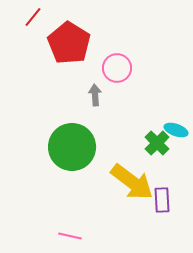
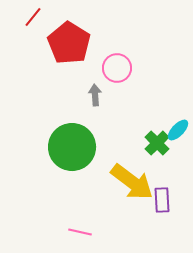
cyan ellipse: moved 2 px right; rotated 65 degrees counterclockwise
pink line: moved 10 px right, 4 px up
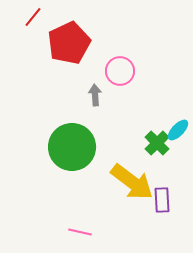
red pentagon: rotated 15 degrees clockwise
pink circle: moved 3 px right, 3 px down
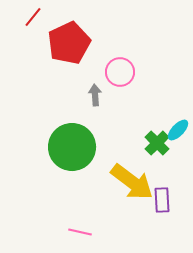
pink circle: moved 1 px down
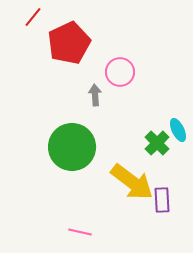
cyan ellipse: rotated 70 degrees counterclockwise
